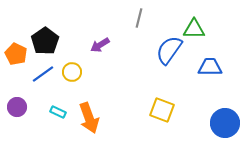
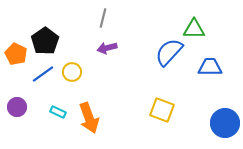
gray line: moved 36 px left
purple arrow: moved 7 px right, 3 px down; rotated 18 degrees clockwise
blue semicircle: moved 2 px down; rotated 8 degrees clockwise
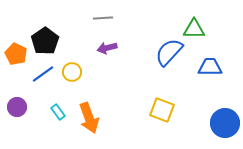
gray line: rotated 72 degrees clockwise
cyan rectangle: rotated 28 degrees clockwise
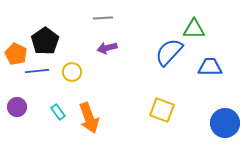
blue line: moved 6 px left, 3 px up; rotated 30 degrees clockwise
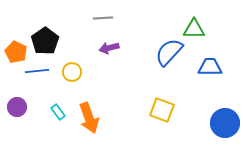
purple arrow: moved 2 px right
orange pentagon: moved 2 px up
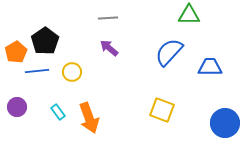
gray line: moved 5 px right
green triangle: moved 5 px left, 14 px up
purple arrow: rotated 54 degrees clockwise
orange pentagon: rotated 15 degrees clockwise
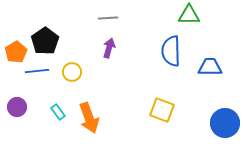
purple arrow: rotated 66 degrees clockwise
blue semicircle: moved 2 px right, 1 px up; rotated 44 degrees counterclockwise
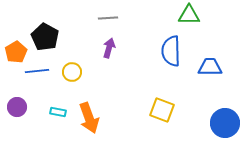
black pentagon: moved 4 px up; rotated 8 degrees counterclockwise
cyan rectangle: rotated 42 degrees counterclockwise
